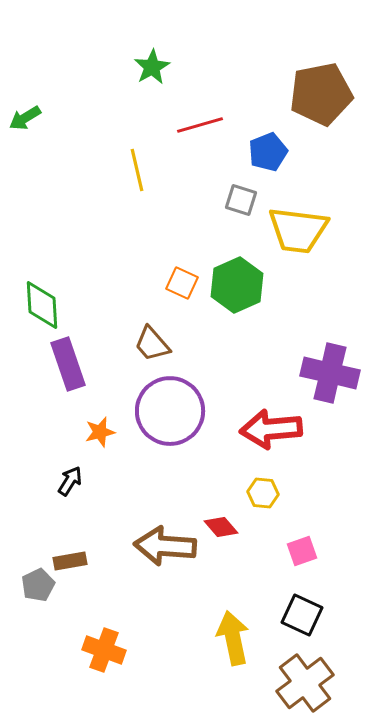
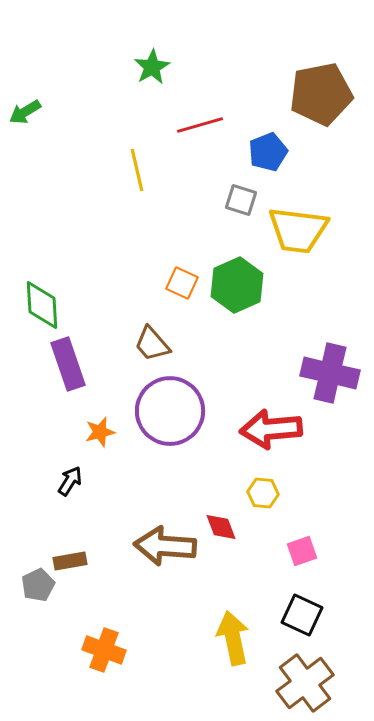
green arrow: moved 6 px up
red diamond: rotated 20 degrees clockwise
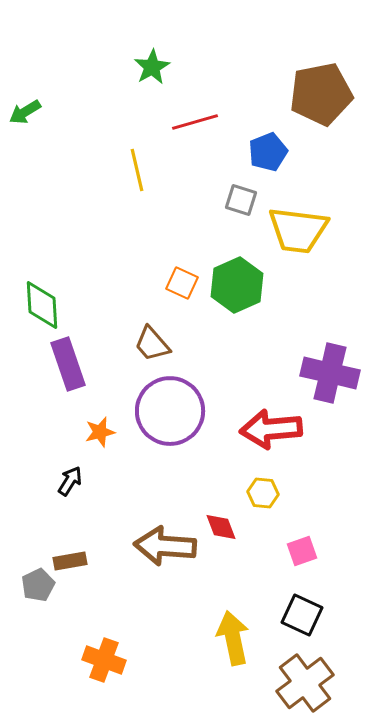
red line: moved 5 px left, 3 px up
orange cross: moved 10 px down
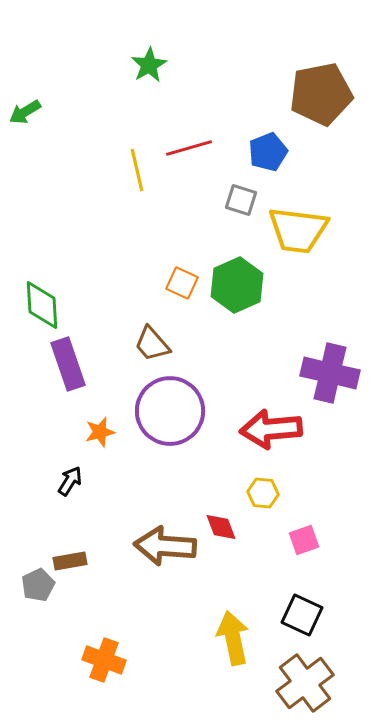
green star: moved 3 px left, 2 px up
red line: moved 6 px left, 26 px down
pink square: moved 2 px right, 11 px up
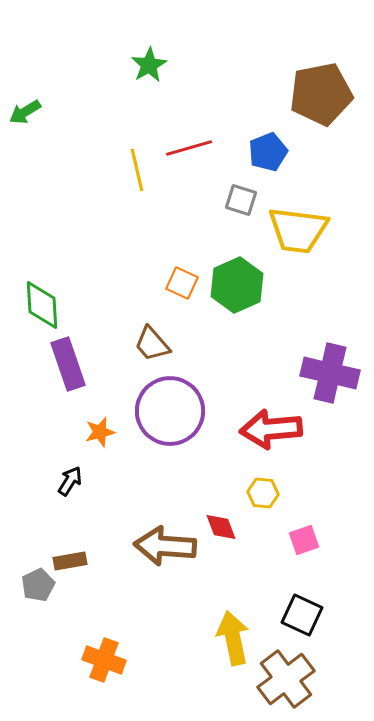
brown cross: moved 19 px left, 4 px up
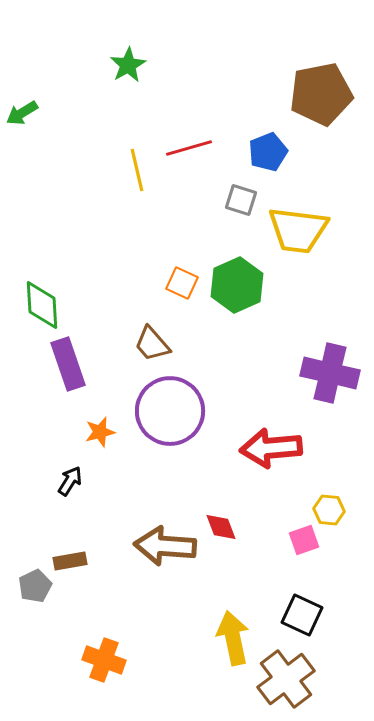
green star: moved 21 px left
green arrow: moved 3 px left, 1 px down
red arrow: moved 19 px down
yellow hexagon: moved 66 px right, 17 px down
gray pentagon: moved 3 px left, 1 px down
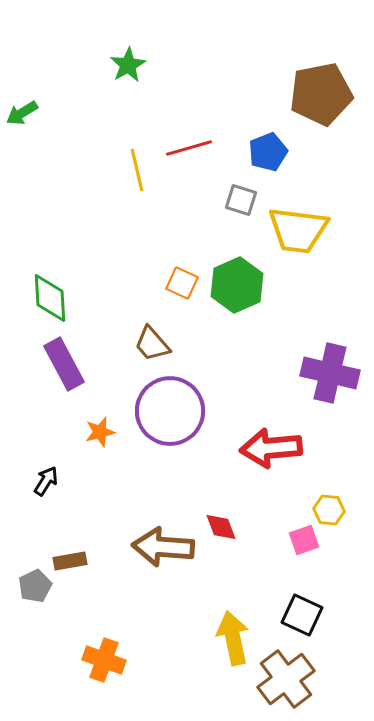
green diamond: moved 8 px right, 7 px up
purple rectangle: moved 4 px left; rotated 9 degrees counterclockwise
black arrow: moved 24 px left
brown arrow: moved 2 px left, 1 px down
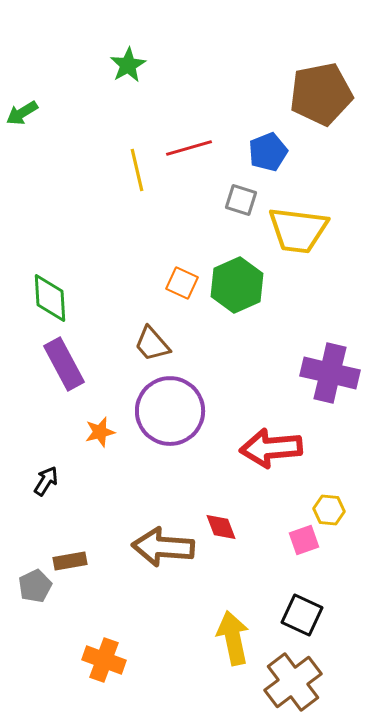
brown cross: moved 7 px right, 3 px down
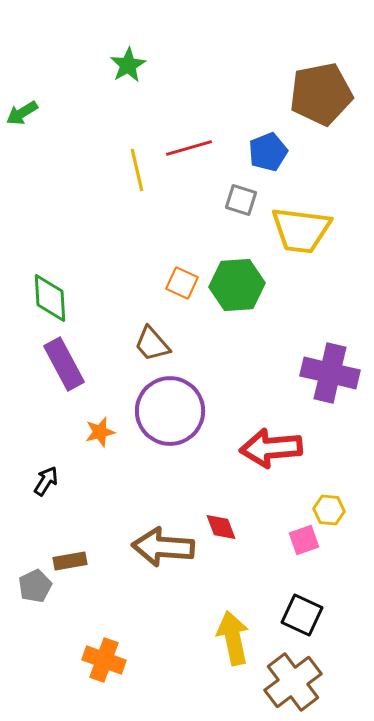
yellow trapezoid: moved 3 px right
green hexagon: rotated 20 degrees clockwise
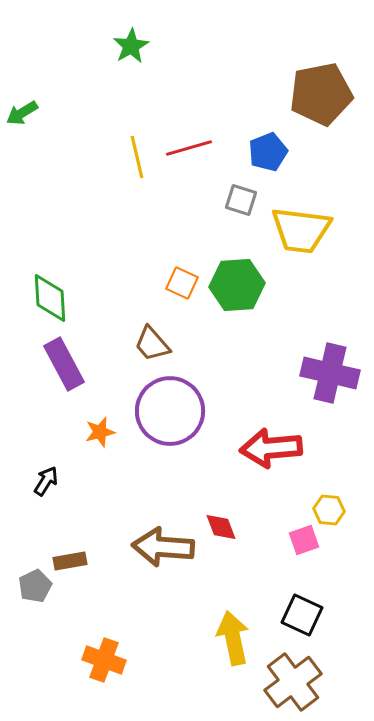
green star: moved 3 px right, 19 px up
yellow line: moved 13 px up
